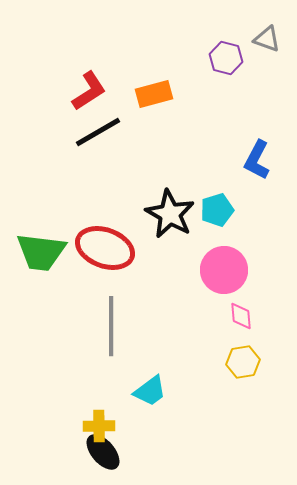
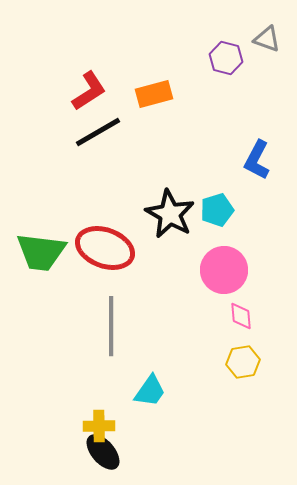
cyan trapezoid: rotated 18 degrees counterclockwise
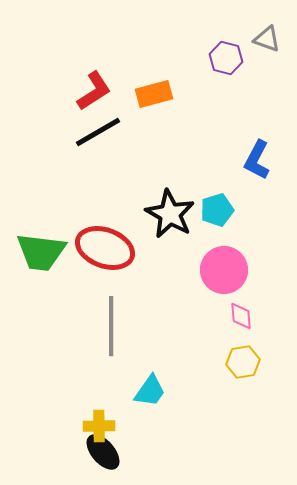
red L-shape: moved 5 px right
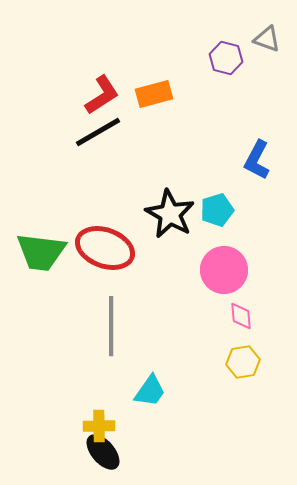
red L-shape: moved 8 px right, 4 px down
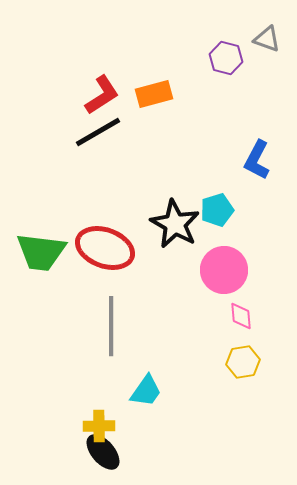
black star: moved 5 px right, 10 px down
cyan trapezoid: moved 4 px left
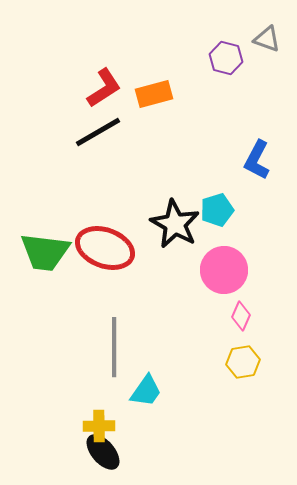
red L-shape: moved 2 px right, 7 px up
green trapezoid: moved 4 px right
pink diamond: rotated 28 degrees clockwise
gray line: moved 3 px right, 21 px down
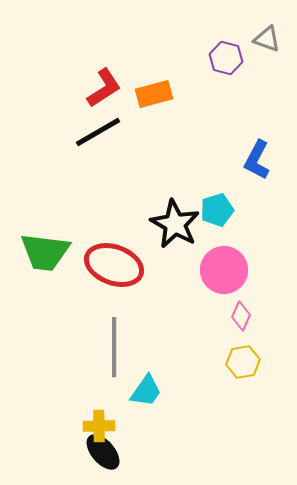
red ellipse: moved 9 px right, 17 px down
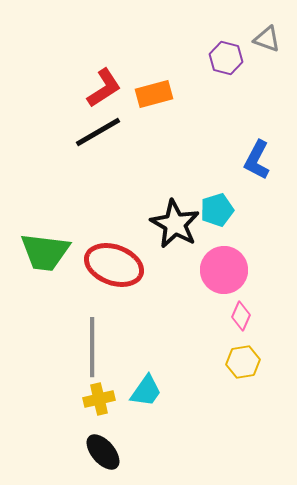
gray line: moved 22 px left
yellow cross: moved 27 px up; rotated 12 degrees counterclockwise
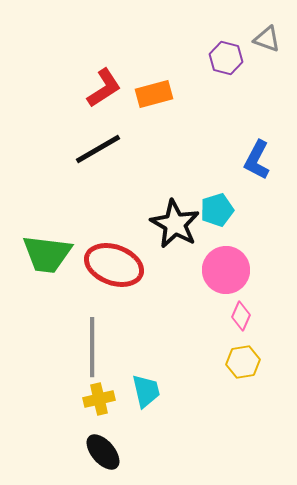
black line: moved 17 px down
green trapezoid: moved 2 px right, 2 px down
pink circle: moved 2 px right
cyan trapezoid: rotated 48 degrees counterclockwise
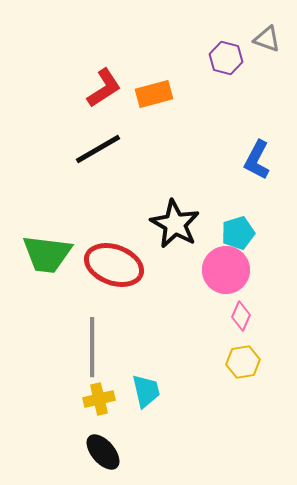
cyan pentagon: moved 21 px right, 23 px down
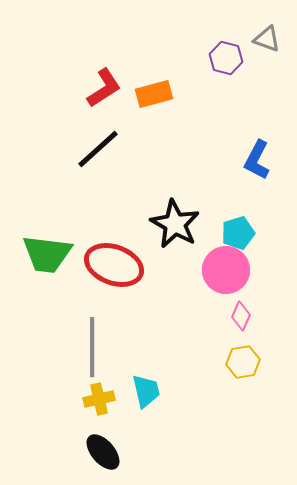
black line: rotated 12 degrees counterclockwise
